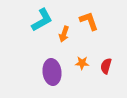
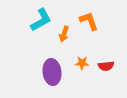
cyan L-shape: moved 1 px left
red semicircle: rotated 112 degrees counterclockwise
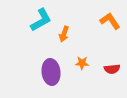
orange L-shape: moved 21 px right; rotated 15 degrees counterclockwise
red semicircle: moved 6 px right, 3 px down
purple ellipse: moved 1 px left
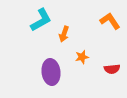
orange star: moved 6 px up; rotated 16 degrees counterclockwise
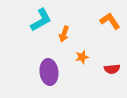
purple ellipse: moved 2 px left
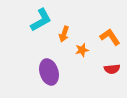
orange L-shape: moved 16 px down
orange star: moved 7 px up
purple ellipse: rotated 10 degrees counterclockwise
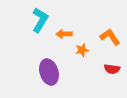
cyan L-shape: moved 1 px left; rotated 30 degrees counterclockwise
orange arrow: rotated 70 degrees clockwise
red semicircle: rotated 14 degrees clockwise
